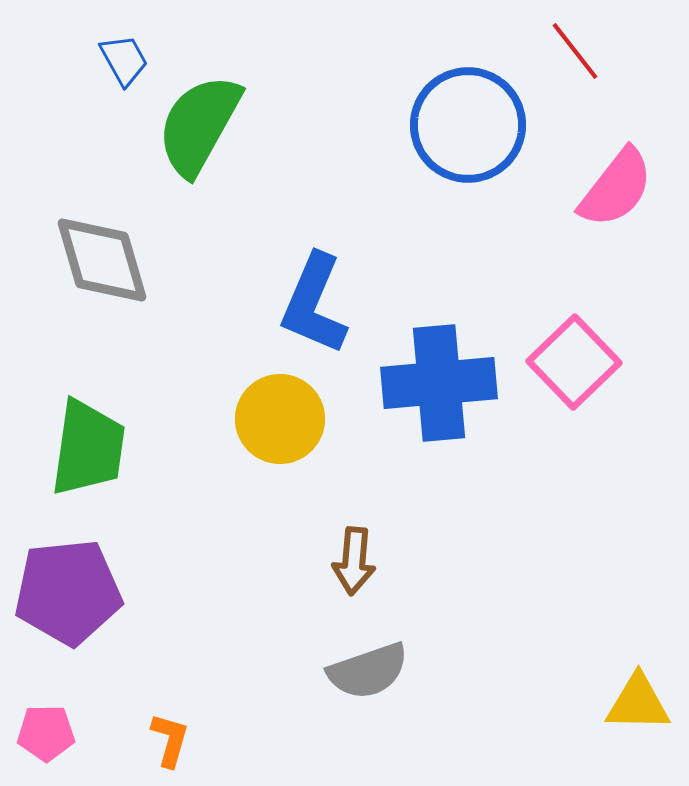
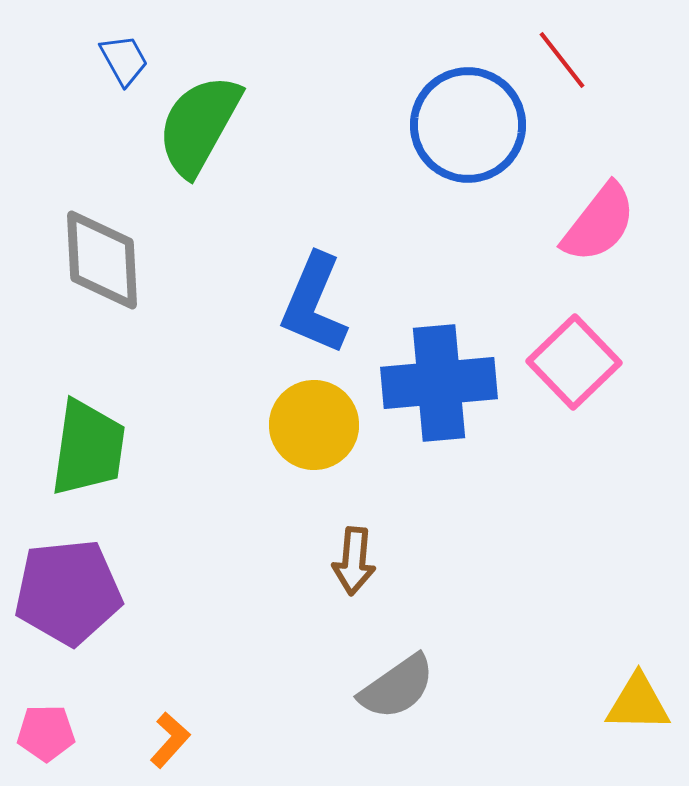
red line: moved 13 px left, 9 px down
pink semicircle: moved 17 px left, 35 px down
gray diamond: rotated 13 degrees clockwise
yellow circle: moved 34 px right, 6 px down
gray semicircle: moved 29 px right, 16 px down; rotated 16 degrees counterclockwise
orange L-shape: rotated 26 degrees clockwise
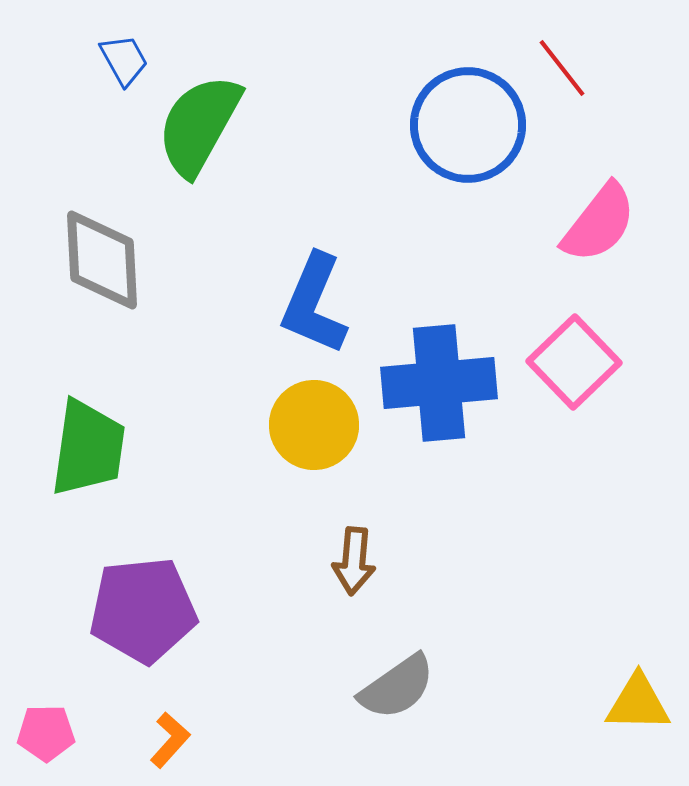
red line: moved 8 px down
purple pentagon: moved 75 px right, 18 px down
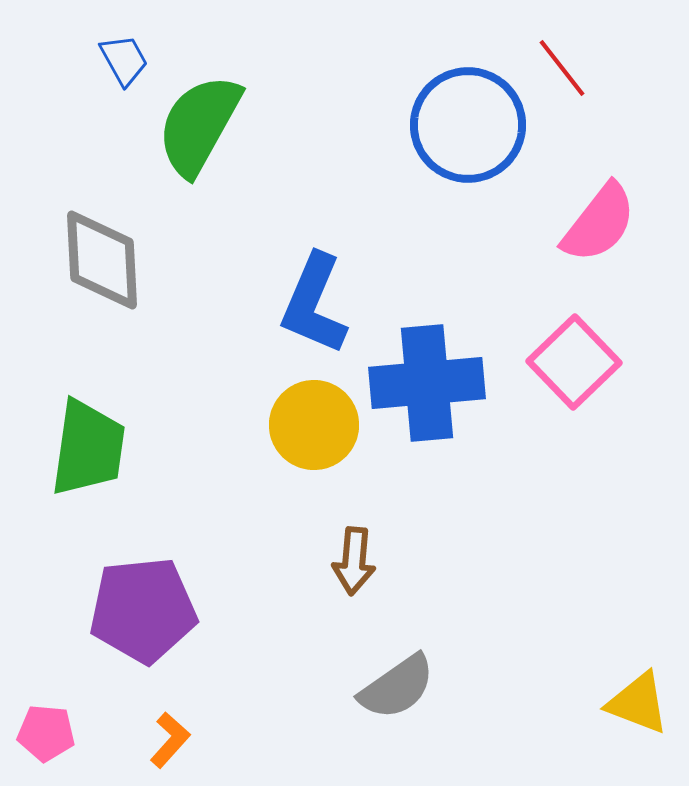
blue cross: moved 12 px left
yellow triangle: rotated 20 degrees clockwise
pink pentagon: rotated 6 degrees clockwise
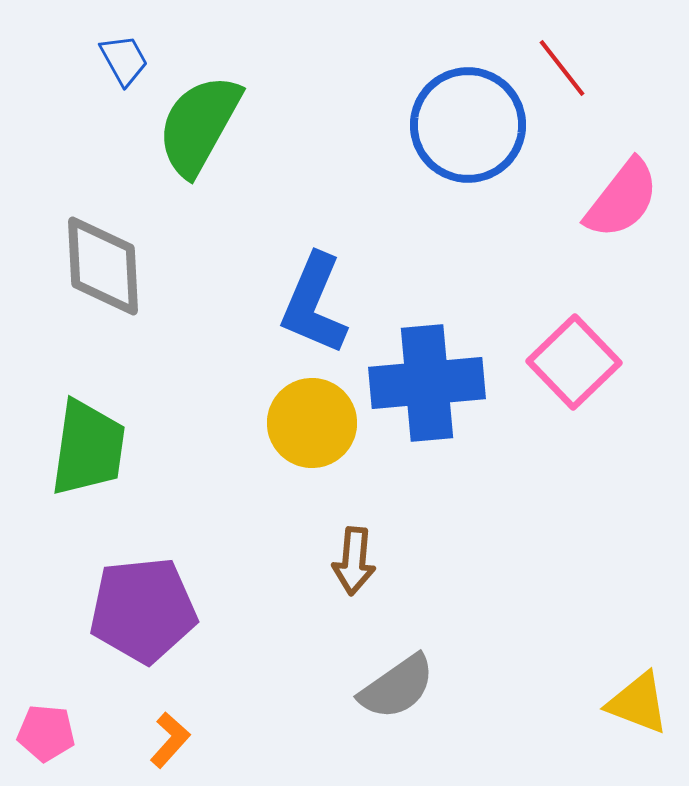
pink semicircle: moved 23 px right, 24 px up
gray diamond: moved 1 px right, 6 px down
yellow circle: moved 2 px left, 2 px up
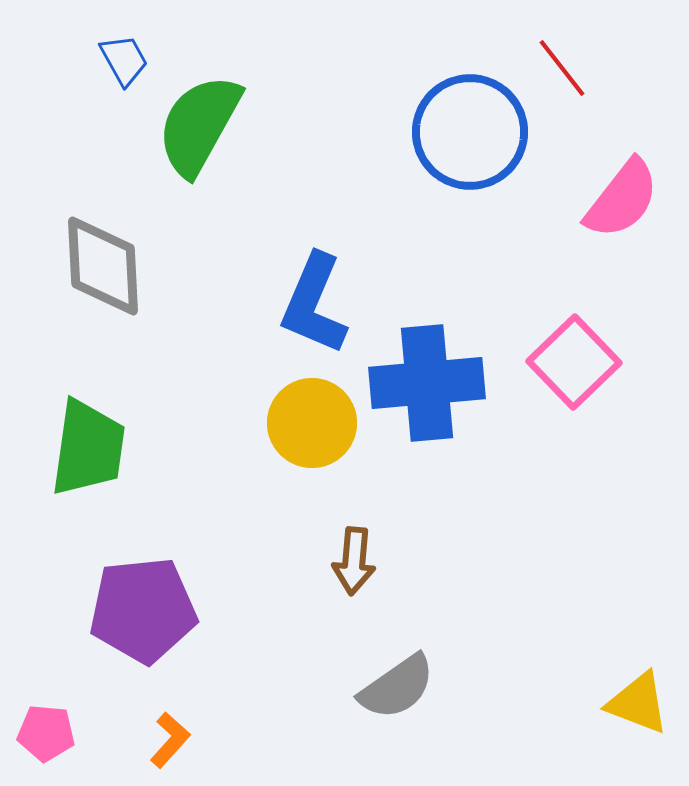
blue circle: moved 2 px right, 7 px down
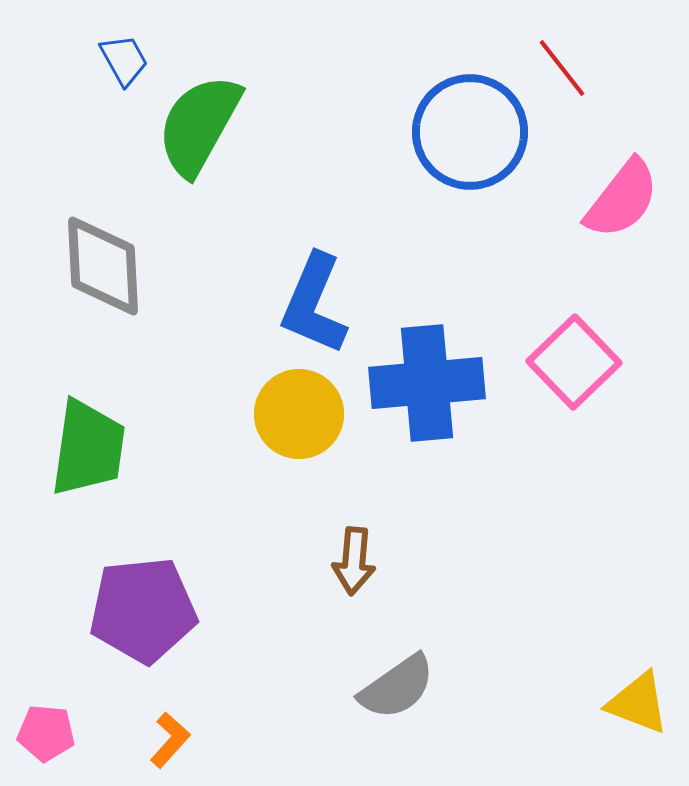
yellow circle: moved 13 px left, 9 px up
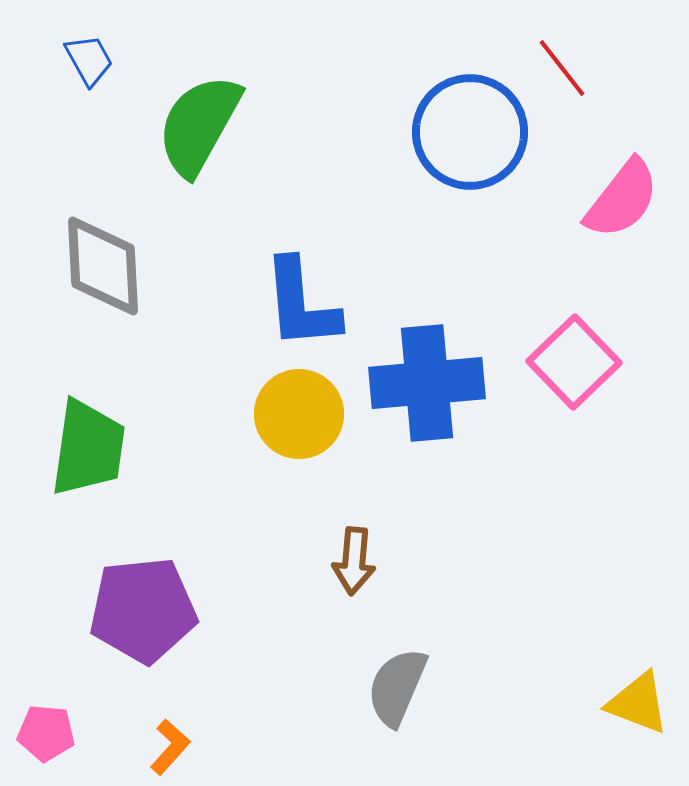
blue trapezoid: moved 35 px left
blue L-shape: moved 13 px left; rotated 28 degrees counterclockwise
gray semicircle: rotated 148 degrees clockwise
orange L-shape: moved 7 px down
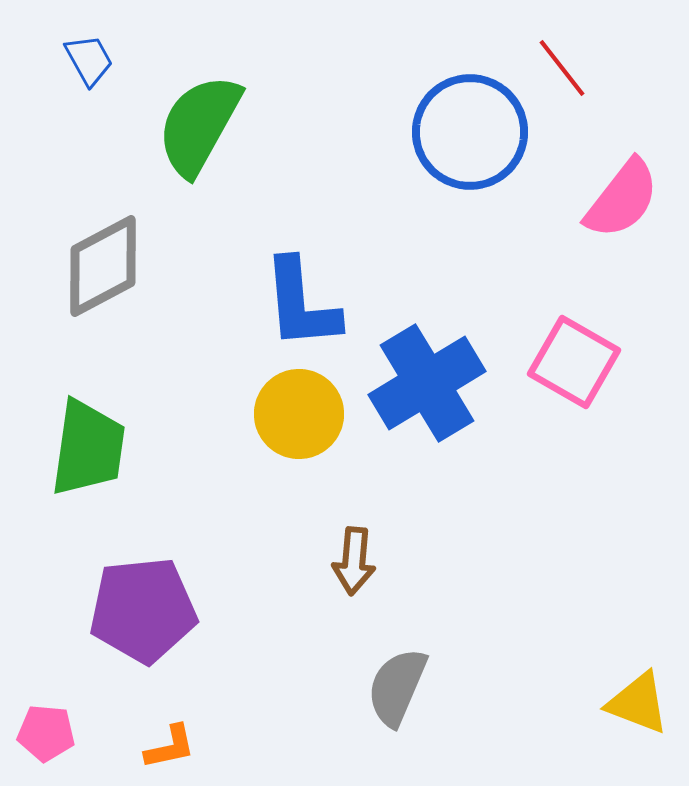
gray diamond: rotated 65 degrees clockwise
pink square: rotated 16 degrees counterclockwise
blue cross: rotated 26 degrees counterclockwise
orange L-shape: rotated 36 degrees clockwise
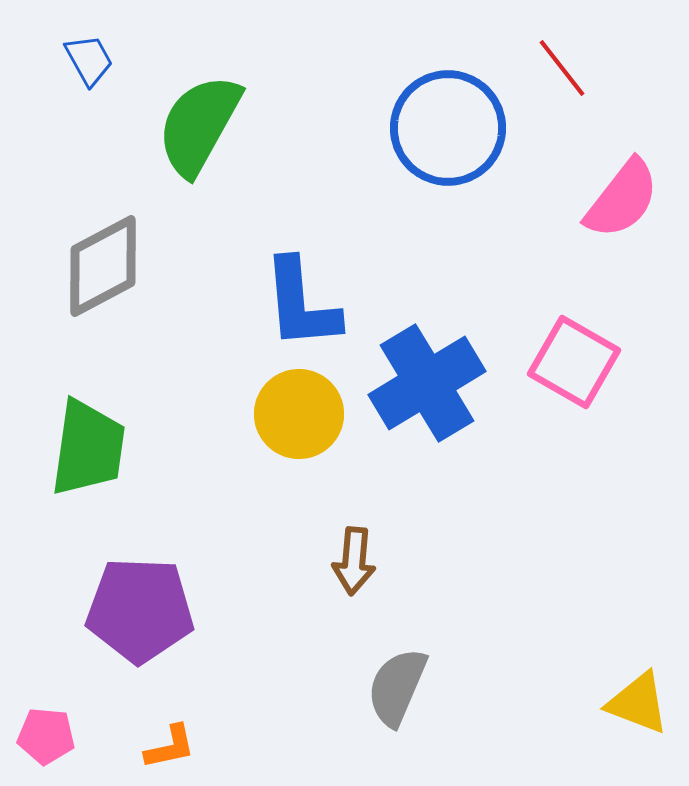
blue circle: moved 22 px left, 4 px up
purple pentagon: moved 3 px left; rotated 8 degrees clockwise
pink pentagon: moved 3 px down
